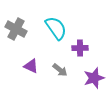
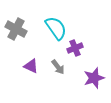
purple cross: moved 5 px left; rotated 21 degrees counterclockwise
gray arrow: moved 2 px left, 3 px up; rotated 14 degrees clockwise
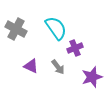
purple star: moved 2 px left, 1 px up
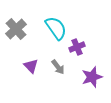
gray cross: rotated 20 degrees clockwise
purple cross: moved 2 px right, 1 px up
purple triangle: rotated 21 degrees clockwise
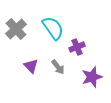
cyan semicircle: moved 3 px left
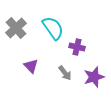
gray cross: moved 1 px up
purple cross: rotated 35 degrees clockwise
gray arrow: moved 7 px right, 6 px down
purple star: moved 2 px right
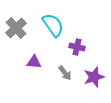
cyan semicircle: moved 3 px up
purple triangle: moved 3 px right, 4 px up; rotated 42 degrees counterclockwise
